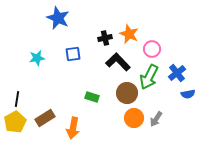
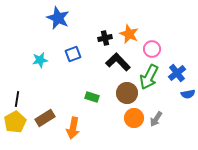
blue square: rotated 14 degrees counterclockwise
cyan star: moved 3 px right, 2 px down
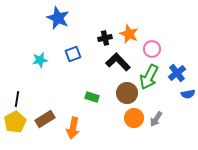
brown rectangle: moved 1 px down
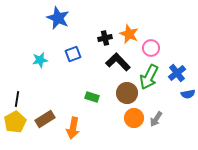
pink circle: moved 1 px left, 1 px up
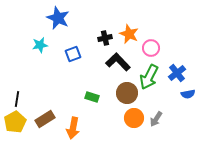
cyan star: moved 15 px up
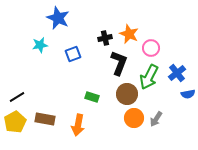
black L-shape: moved 1 px right, 1 px down; rotated 65 degrees clockwise
brown circle: moved 1 px down
black line: moved 2 px up; rotated 49 degrees clockwise
brown rectangle: rotated 42 degrees clockwise
orange arrow: moved 5 px right, 3 px up
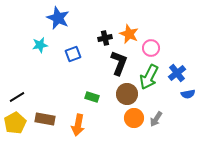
yellow pentagon: moved 1 px down
